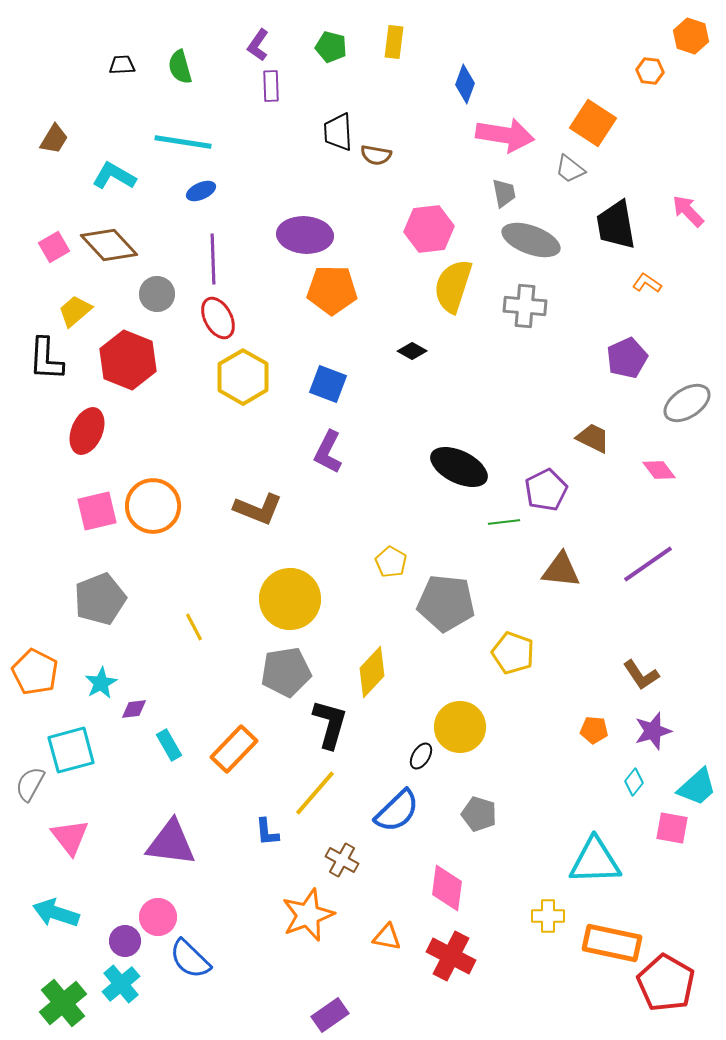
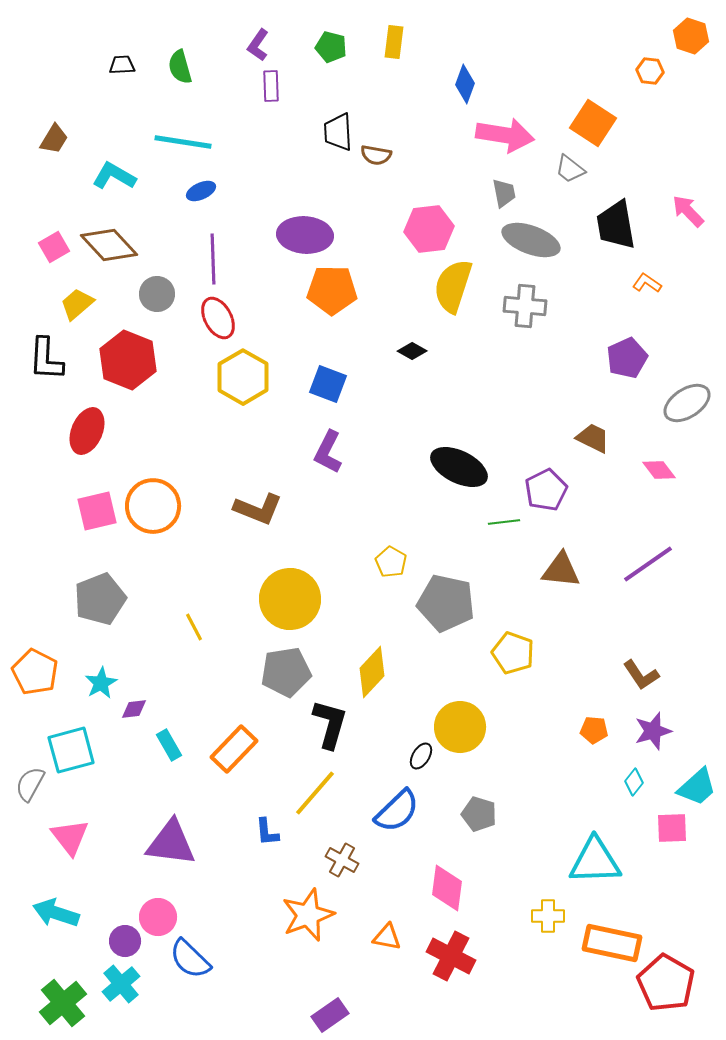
yellow trapezoid at (75, 311): moved 2 px right, 7 px up
gray pentagon at (446, 603): rotated 6 degrees clockwise
pink square at (672, 828): rotated 12 degrees counterclockwise
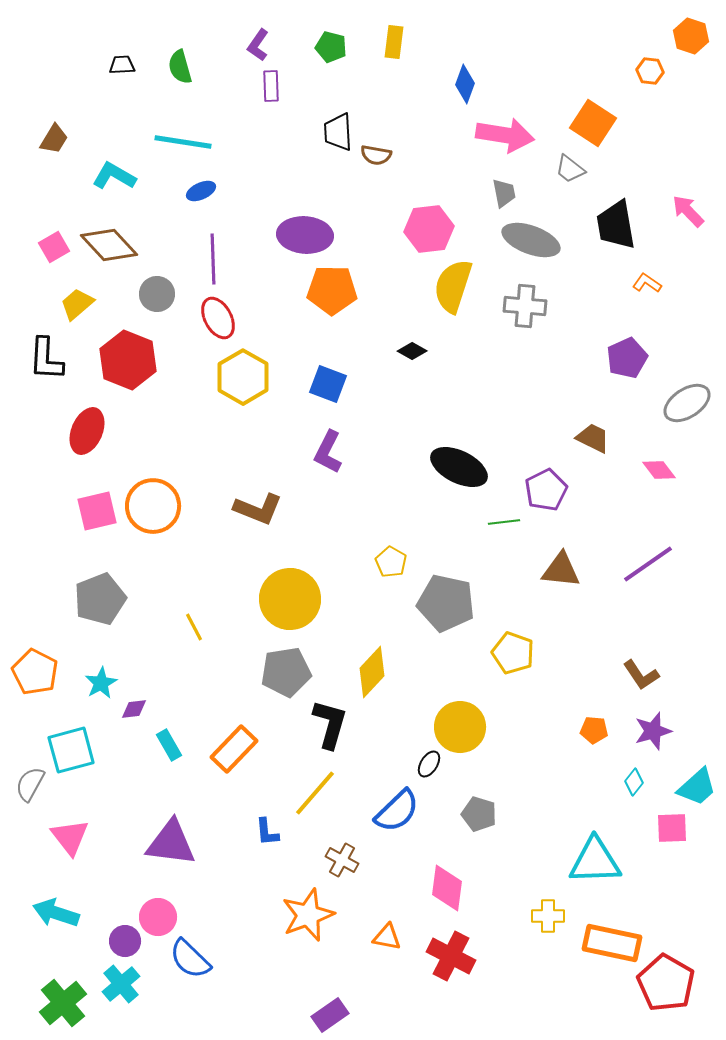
black ellipse at (421, 756): moved 8 px right, 8 px down
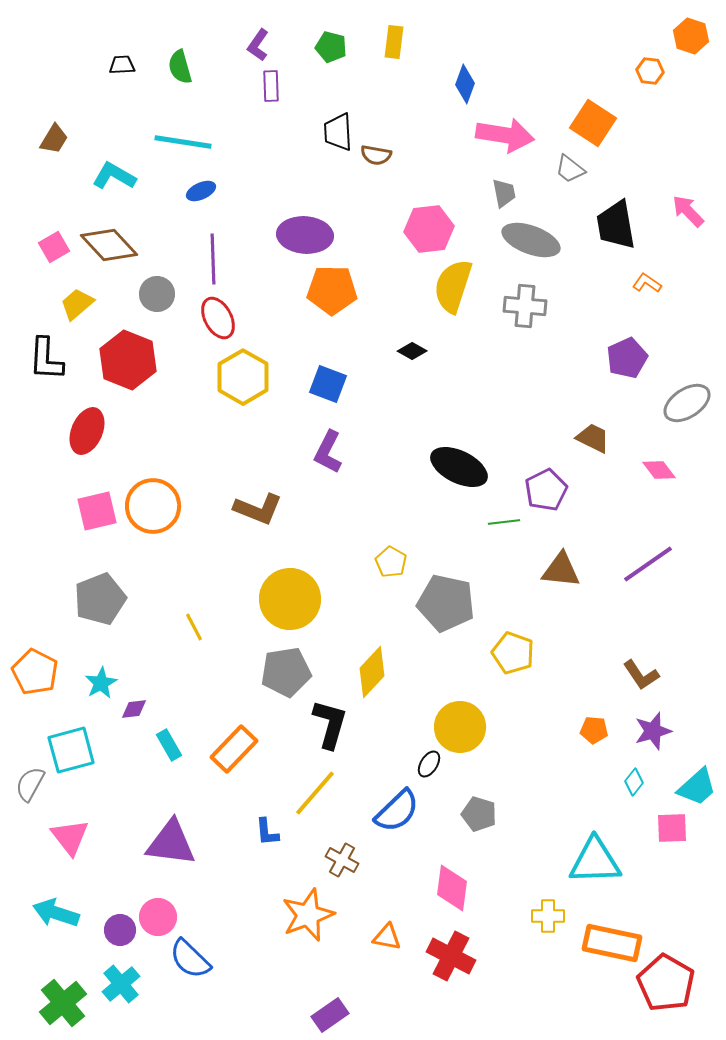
pink diamond at (447, 888): moved 5 px right
purple circle at (125, 941): moved 5 px left, 11 px up
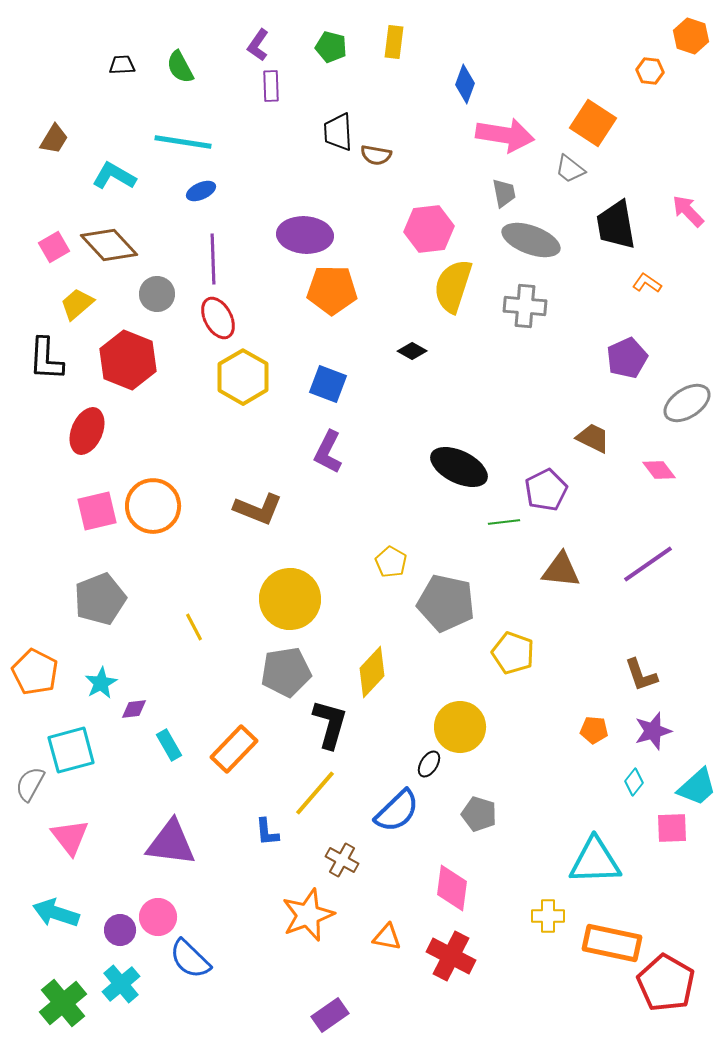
green semicircle at (180, 67): rotated 12 degrees counterclockwise
brown L-shape at (641, 675): rotated 15 degrees clockwise
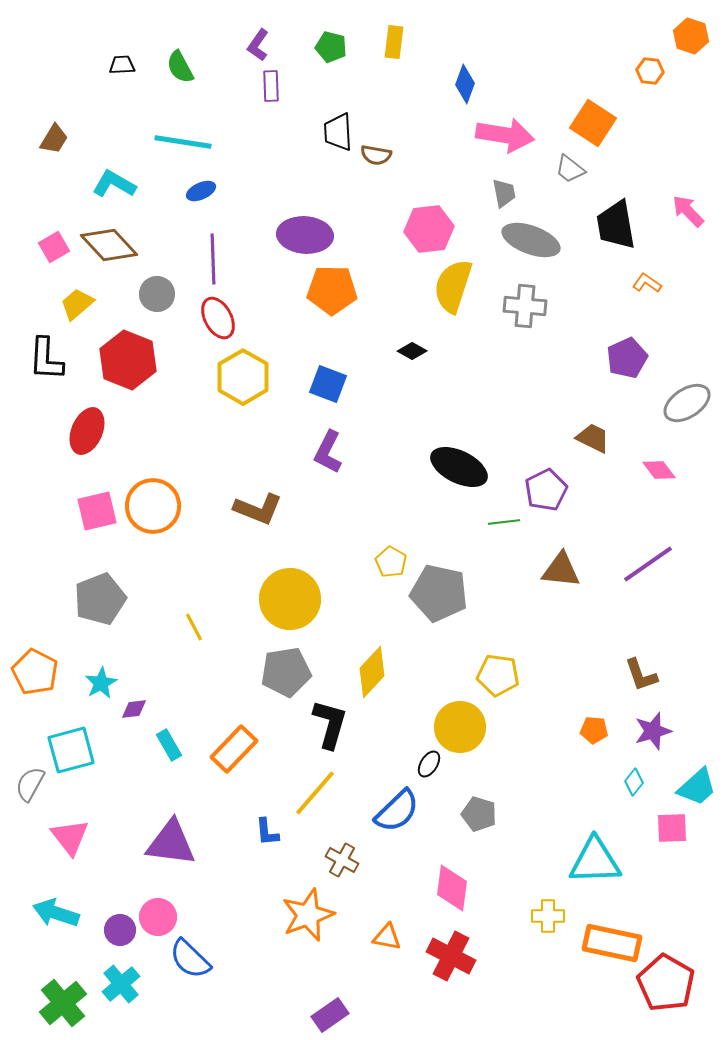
cyan L-shape at (114, 176): moved 8 px down
gray pentagon at (446, 603): moved 7 px left, 10 px up
yellow pentagon at (513, 653): moved 15 px left, 22 px down; rotated 12 degrees counterclockwise
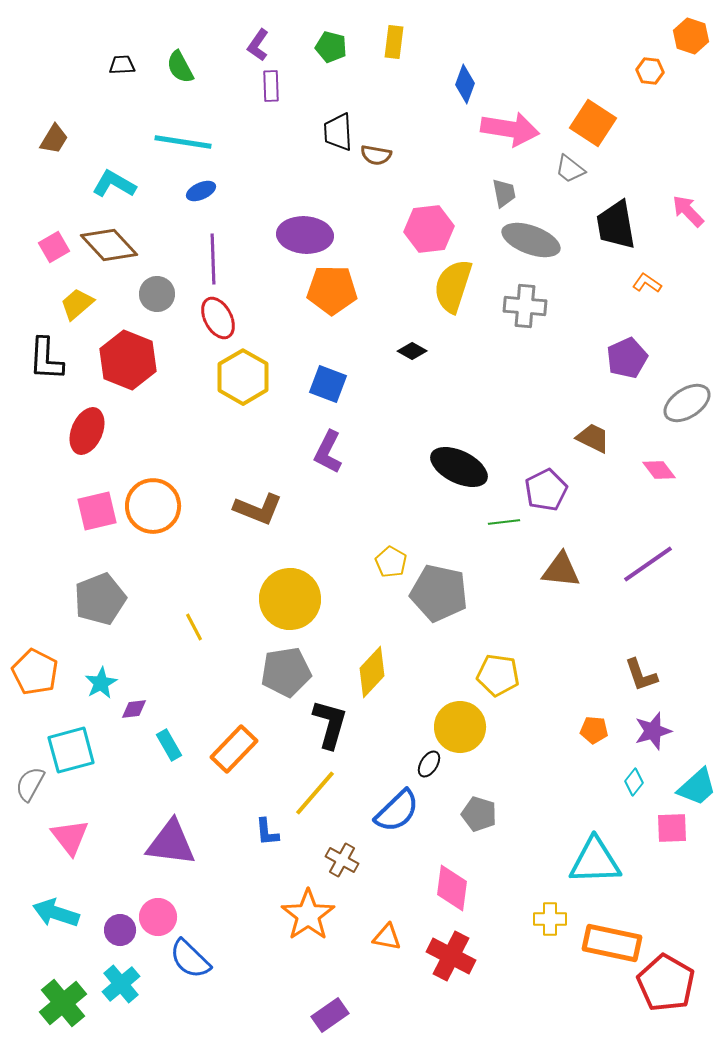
pink arrow at (505, 135): moved 5 px right, 6 px up
orange star at (308, 915): rotated 14 degrees counterclockwise
yellow cross at (548, 916): moved 2 px right, 3 px down
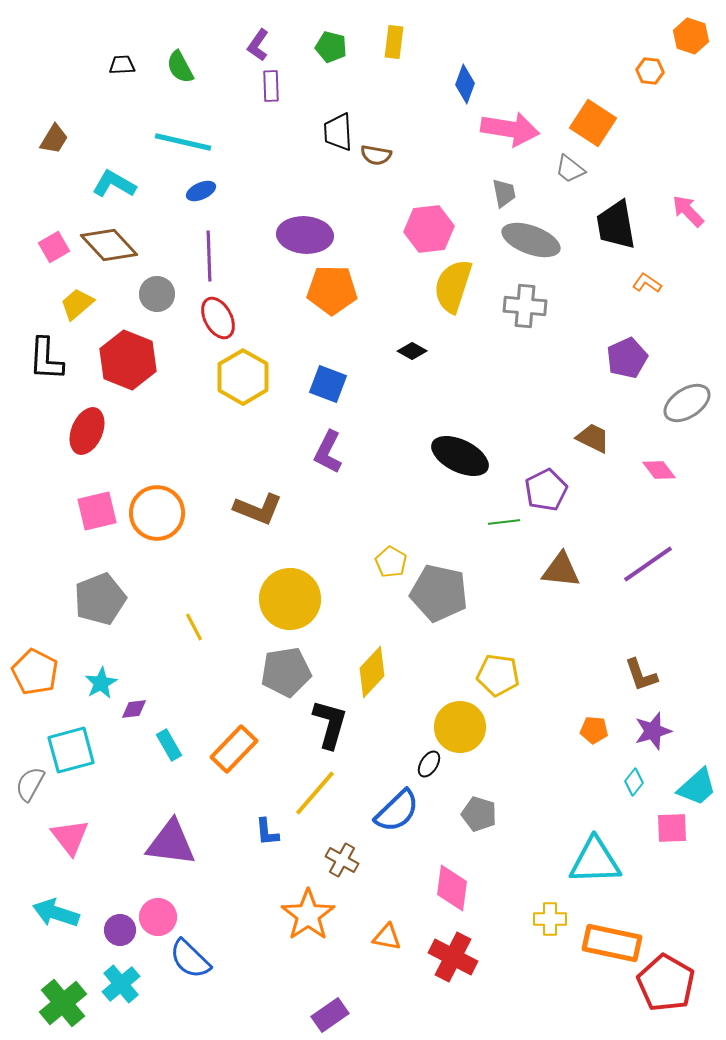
cyan line at (183, 142): rotated 4 degrees clockwise
purple line at (213, 259): moved 4 px left, 3 px up
black ellipse at (459, 467): moved 1 px right, 11 px up
orange circle at (153, 506): moved 4 px right, 7 px down
red cross at (451, 956): moved 2 px right, 1 px down
